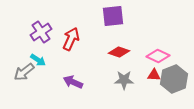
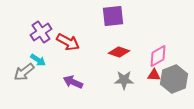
red arrow: moved 3 px left, 3 px down; rotated 95 degrees clockwise
pink diamond: rotated 55 degrees counterclockwise
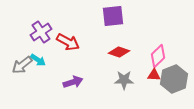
pink diamond: rotated 15 degrees counterclockwise
gray arrow: moved 2 px left, 7 px up
purple arrow: rotated 138 degrees clockwise
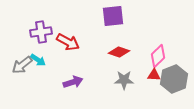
purple cross: rotated 25 degrees clockwise
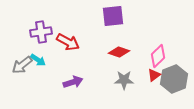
red triangle: rotated 40 degrees counterclockwise
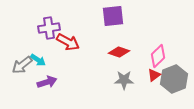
purple cross: moved 8 px right, 4 px up
purple arrow: moved 26 px left
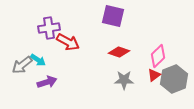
purple square: rotated 20 degrees clockwise
